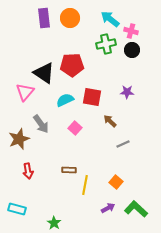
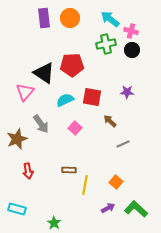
brown star: moved 2 px left
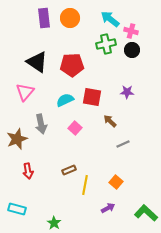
black triangle: moved 7 px left, 11 px up
gray arrow: rotated 24 degrees clockwise
brown rectangle: rotated 24 degrees counterclockwise
green L-shape: moved 10 px right, 4 px down
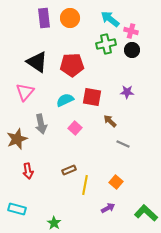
gray line: rotated 48 degrees clockwise
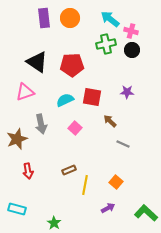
pink triangle: rotated 30 degrees clockwise
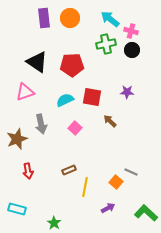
gray line: moved 8 px right, 28 px down
yellow line: moved 2 px down
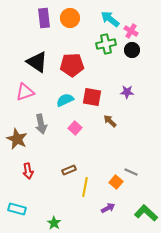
pink cross: rotated 16 degrees clockwise
brown star: rotated 25 degrees counterclockwise
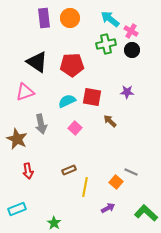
cyan semicircle: moved 2 px right, 1 px down
cyan rectangle: rotated 36 degrees counterclockwise
